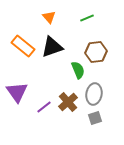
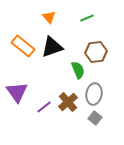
gray square: rotated 32 degrees counterclockwise
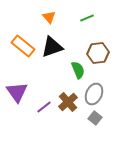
brown hexagon: moved 2 px right, 1 px down
gray ellipse: rotated 15 degrees clockwise
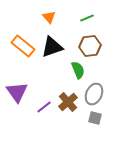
brown hexagon: moved 8 px left, 7 px up
gray square: rotated 24 degrees counterclockwise
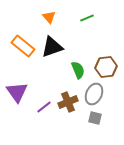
brown hexagon: moved 16 px right, 21 px down
brown cross: rotated 18 degrees clockwise
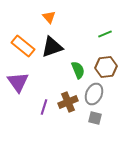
green line: moved 18 px right, 16 px down
purple triangle: moved 1 px right, 10 px up
purple line: rotated 35 degrees counterclockwise
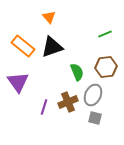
green semicircle: moved 1 px left, 2 px down
gray ellipse: moved 1 px left, 1 px down
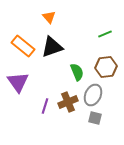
purple line: moved 1 px right, 1 px up
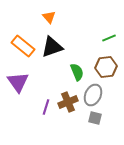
green line: moved 4 px right, 4 px down
purple line: moved 1 px right, 1 px down
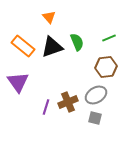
green semicircle: moved 30 px up
gray ellipse: moved 3 px right; rotated 35 degrees clockwise
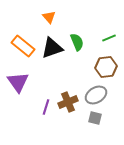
black triangle: moved 1 px down
